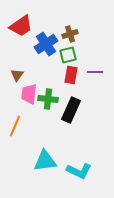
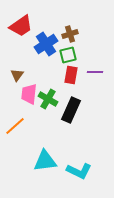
green cross: rotated 24 degrees clockwise
orange line: rotated 25 degrees clockwise
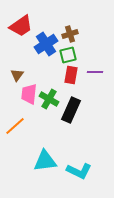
green cross: moved 1 px right
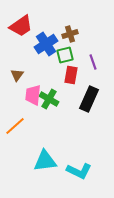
green square: moved 3 px left
purple line: moved 2 px left, 10 px up; rotated 70 degrees clockwise
pink trapezoid: moved 4 px right, 1 px down
black rectangle: moved 18 px right, 11 px up
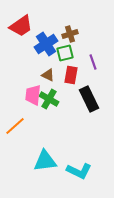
green square: moved 2 px up
brown triangle: moved 31 px right; rotated 40 degrees counterclockwise
black rectangle: rotated 50 degrees counterclockwise
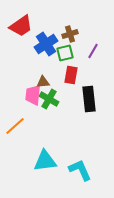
purple line: moved 11 px up; rotated 49 degrees clockwise
brown triangle: moved 5 px left, 7 px down; rotated 32 degrees counterclockwise
black rectangle: rotated 20 degrees clockwise
cyan L-shape: moved 1 px right, 1 px up; rotated 140 degrees counterclockwise
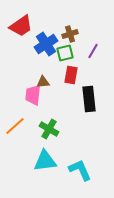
green cross: moved 30 px down
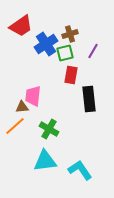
brown triangle: moved 21 px left, 25 px down
pink trapezoid: moved 1 px down
cyan L-shape: rotated 10 degrees counterclockwise
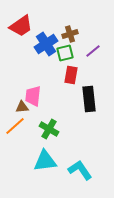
purple line: rotated 21 degrees clockwise
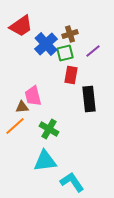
blue cross: rotated 10 degrees counterclockwise
pink trapezoid: rotated 20 degrees counterclockwise
cyan L-shape: moved 8 px left, 12 px down
